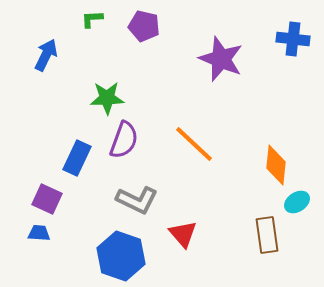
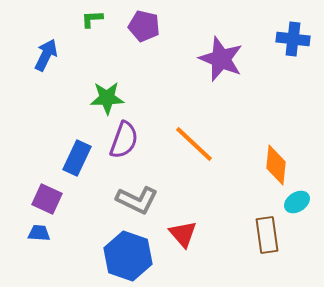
blue hexagon: moved 7 px right
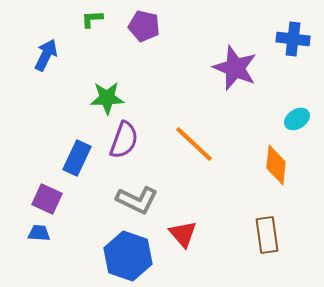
purple star: moved 14 px right, 9 px down
cyan ellipse: moved 83 px up
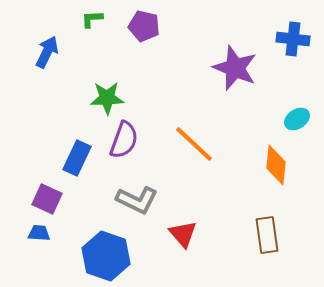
blue arrow: moved 1 px right, 3 px up
blue hexagon: moved 22 px left
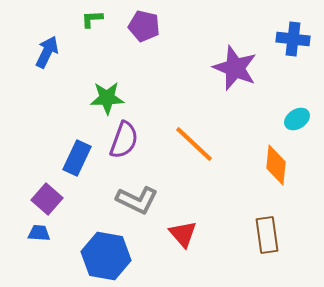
purple square: rotated 16 degrees clockwise
blue hexagon: rotated 9 degrees counterclockwise
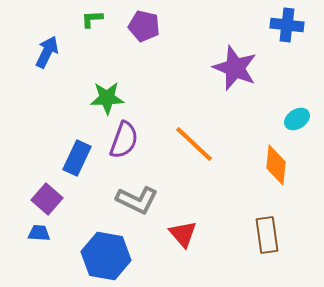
blue cross: moved 6 px left, 14 px up
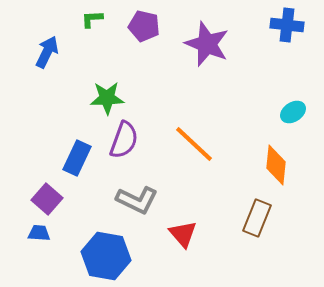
purple star: moved 28 px left, 24 px up
cyan ellipse: moved 4 px left, 7 px up
brown rectangle: moved 10 px left, 17 px up; rotated 30 degrees clockwise
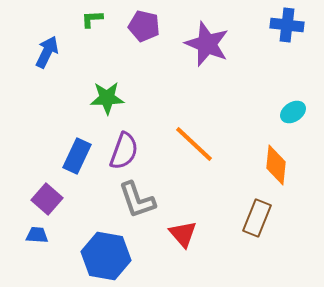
purple semicircle: moved 11 px down
blue rectangle: moved 2 px up
gray L-shape: rotated 45 degrees clockwise
blue trapezoid: moved 2 px left, 2 px down
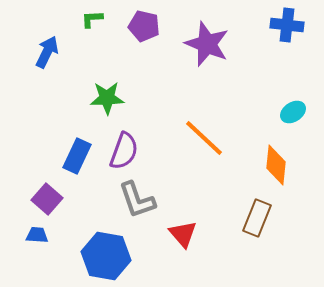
orange line: moved 10 px right, 6 px up
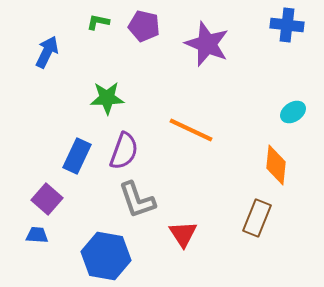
green L-shape: moved 6 px right, 3 px down; rotated 15 degrees clockwise
orange line: moved 13 px left, 8 px up; rotated 18 degrees counterclockwise
red triangle: rotated 8 degrees clockwise
